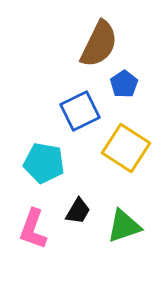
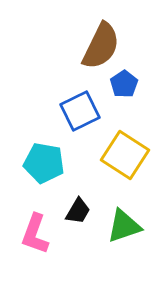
brown semicircle: moved 2 px right, 2 px down
yellow square: moved 1 px left, 7 px down
pink L-shape: moved 2 px right, 5 px down
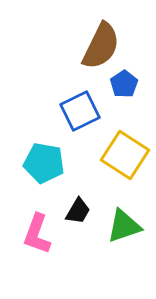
pink L-shape: moved 2 px right
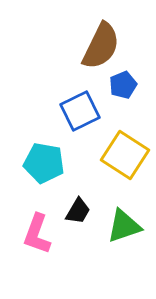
blue pentagon: moved 1 px left, 1 px down; rotated 12 degrees clockwise
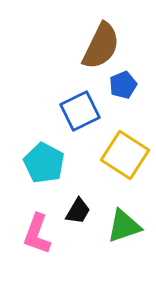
cyan pentagon: rotated 18 degrees clockwise
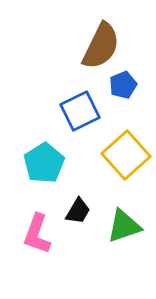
yellow square: moved 1 px right; rotated 15 degrees clockwise
cyan pentagon: rotated 12 degrees clockwise
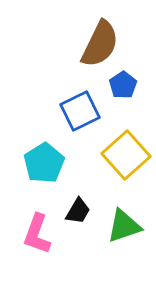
brown semicircle: moved 1 px left, 2 px up
blue pentagon: rotated 12 degrees counterclockwise
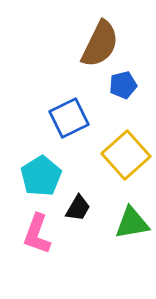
blue pentagon: rotated 20 degrees clockwise
blue square: moved 11 px left, 7 px down
cyan pentagon: moved 3 px left, 13 px down
black trapezoid: moved 3 px up
green triangle: moved 8 px right, 3 px up; rotated 9 degrees clockwise
